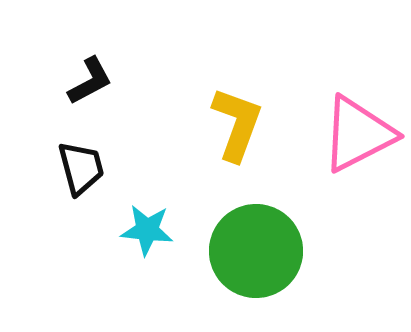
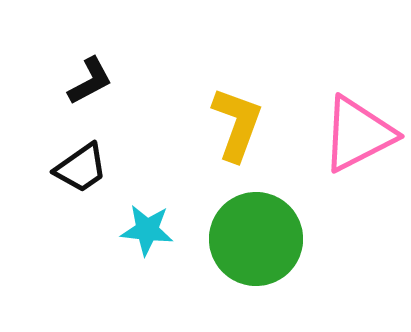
black trapezoid: rotated 70 degrees clockwise
green circle: moved 12 px up
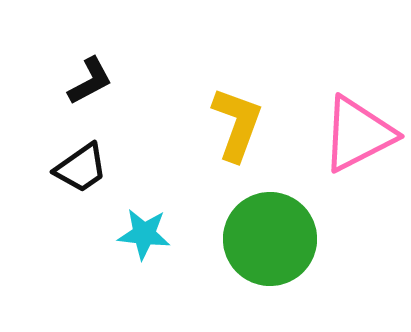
cyan star: moved 3 px left, 4 px down
green circle: moved 14 px right
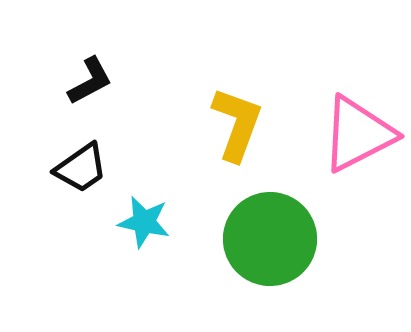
cyan star: moved 12 px up; rotated 6 degrees clockwise
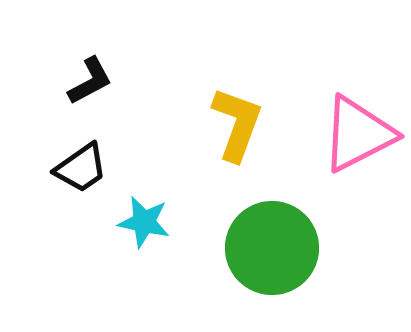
green circle: moved 2 px right, 9 px down
